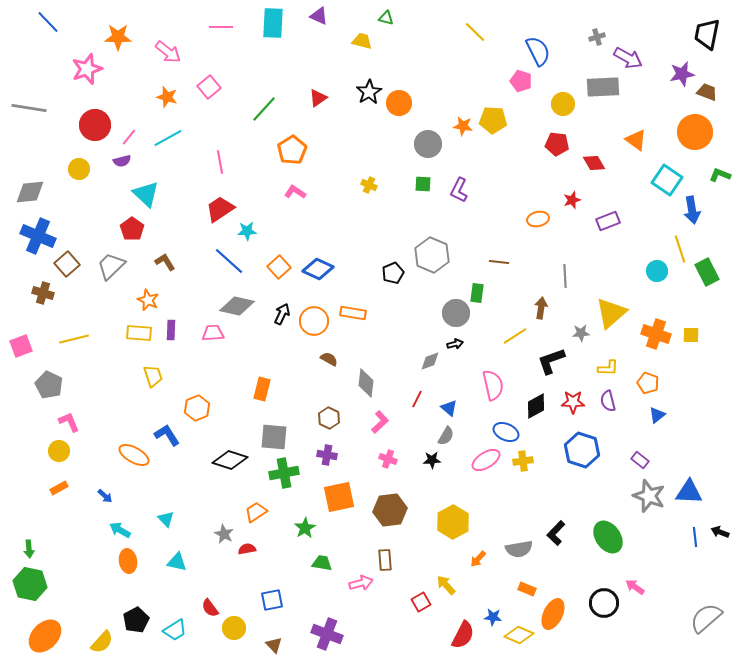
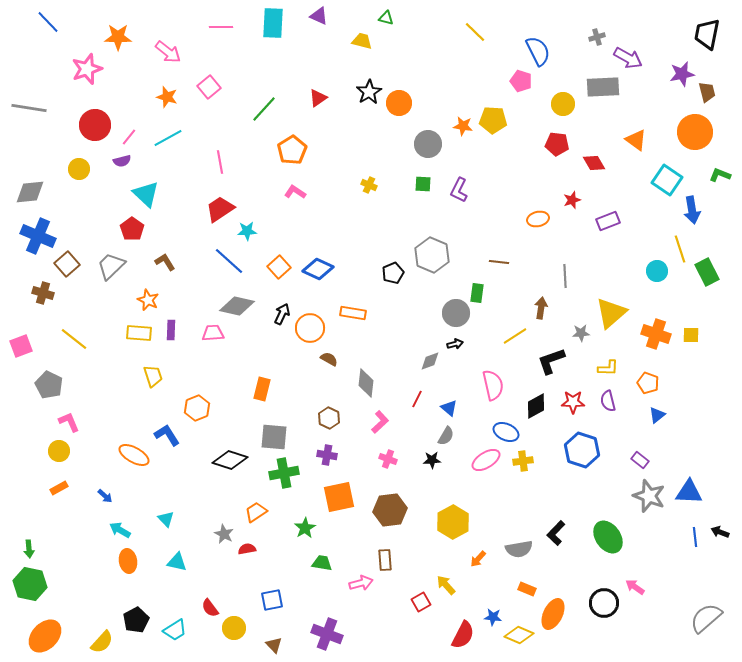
brown trapezoid at (707, 92): rotated 55 degrees clockwise
orange circle at (314, 321): moved 4 px left, 7 px down
yellow line at (74, 339): rotated 52 degrees clockwise
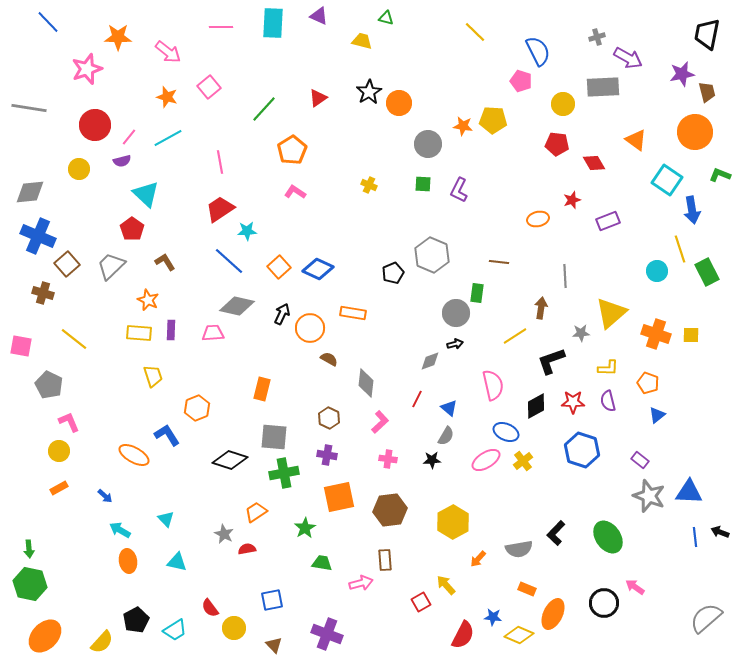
pink square at (21, 346): rotated 30 degrees clockwise
pink cross at (388, 459): rotated 12 degrees counterclockwise
yellow cross at (523, 461): rotated 30 degrees counterclockwise
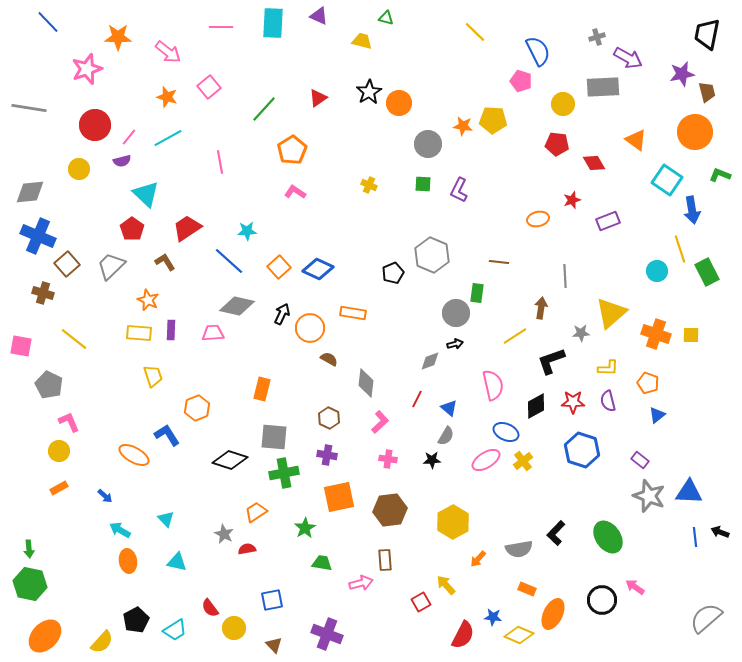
red trapezoid at (220, 209): moved 33 px left, 19 px down
black circle at (604, 603): moved 2 px left, 3 px up
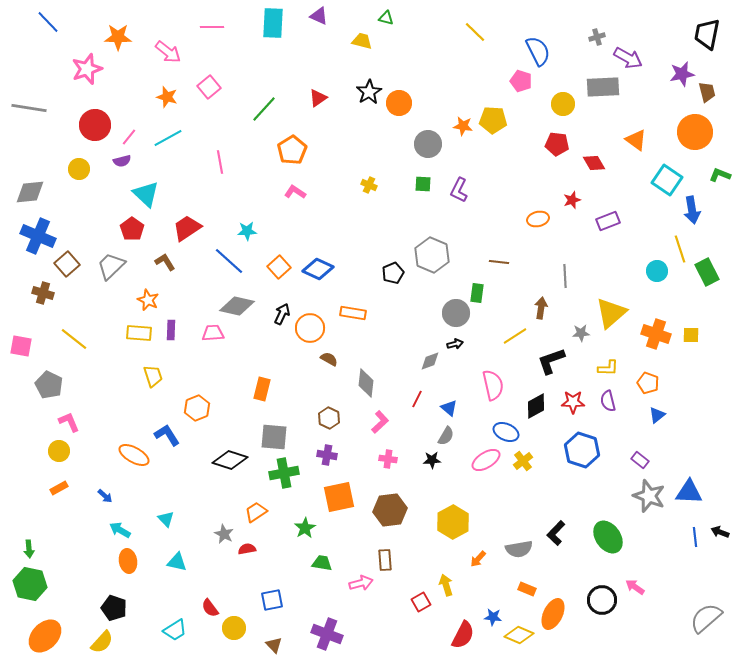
pink line at (221, 27): moved 9 px left
yellow arrow at (446, 585): rotated 25 degrees clockwise
black pentagon at (136, 620): moved 22 px left, 12 px up; rotated 25 degrees counterclockwise
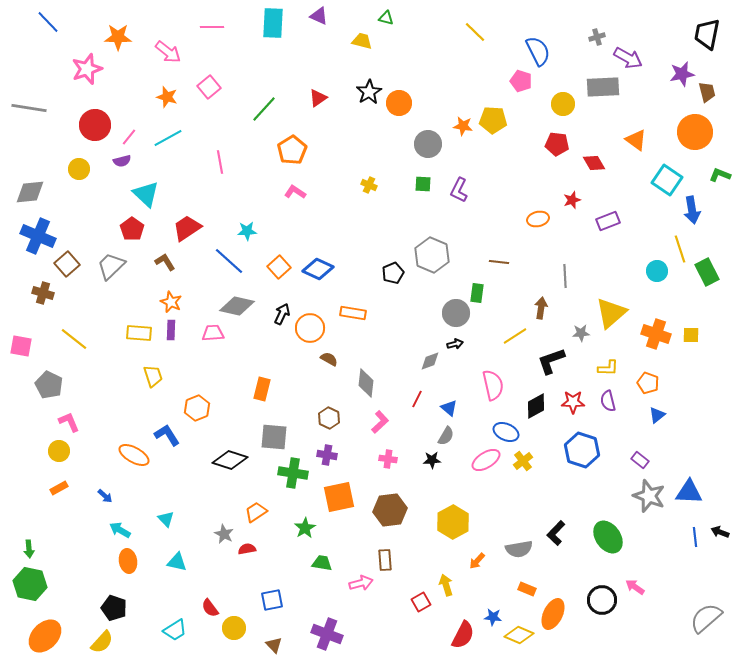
orange star at (148, 300): moved 23 px right, 2 px down
green cross at (284, 473): moved 9 px right; rotated 20 degrees clockwise
orange arrow at (478, 559): moved 1 px left, 2 px down
